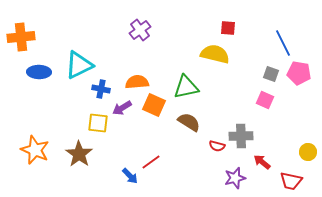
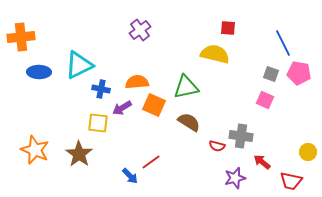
gray cross: rotated 10 degrees clockwise
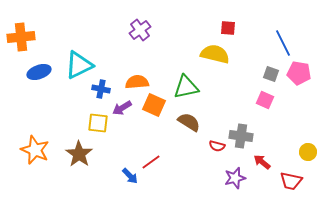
blue ellipse: rotated 20 degrees counterclockwise
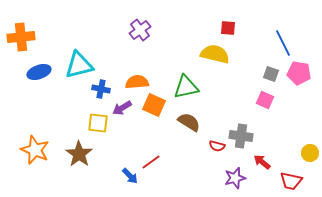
cyan triangle: rotated 12 degrees clockwise
yellow circle: moved 2 px right, 1 px down
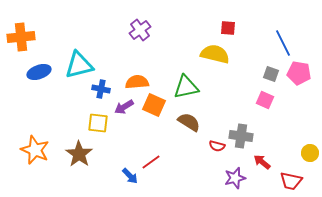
purple arrow: moved 2 px right, 1 px up
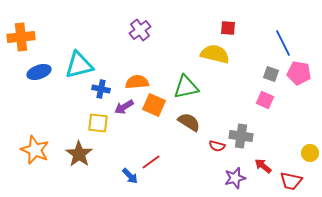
red arrow: moved 1 px right, 4 px down
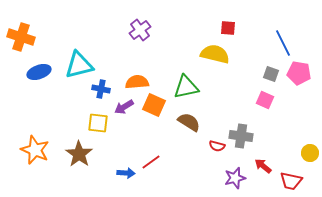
orange cross: rotated 24 degrees clockwise
blue arrow: moved 4 px left, 3 px up; rotated 42 degrees counterclockwise
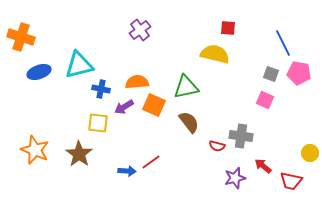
brown semicircle: rotated 20 degrees clockwise
blue arrow: moved 1 px right, 2 px up
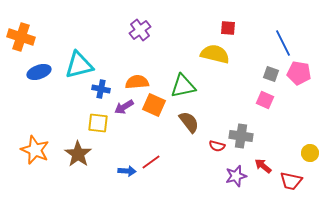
green triangle: moved 3 px left, 1 px up
brown star: moved 1 px left
purple star: moved 1 px right, 2 px up
